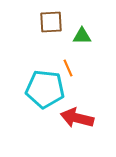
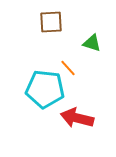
green triangle: moved 10 px right, 7 px down; rotated 18 degrees clockwise
orange line: rotated 18 degrees counterclockwise
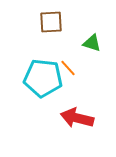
cyan pentagon: moved 2 px left, 11 px up
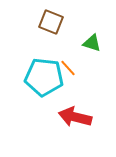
brown square: rotated 25 degrees clockwise
cyan pentagon: moved 1 px right, 1 px up
red arrow: moved 2 px left, 1 px up
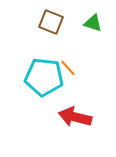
green triangle: moved 1 px right, 20 px up
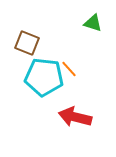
brown square: moved 24 px left, 21 px down
orange line: moved 1 px right, 1 px down
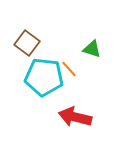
green triangle: moved 1 px left, 26 px down
brown square: rotated 15 degrees clockwise
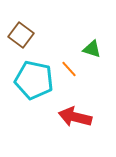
brown square: moved 6 px left, 8 px up
cyan pentagon: moved 10 px left, 3 px down; rotated 6 degrees clockwise
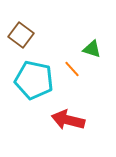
orange line: moved 3 px right
red arrow: moved 7 px left, 3 px down
